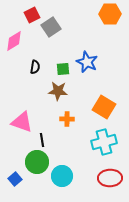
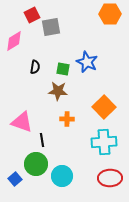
gray square: rotated 24 degrees clockwise
green square: rotated 16 degrees clockwise
orange square: rotated 15 degrees clockwise
cyan cross: rotated 10 degrees clockwise
green circle: moved 1 px left, 2 px down
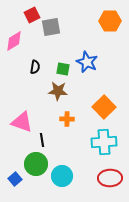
orange hexagon: moved 7 px down
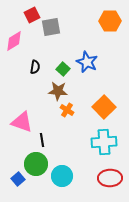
green square: rotated 32 degrees clockwise
orange cross: moved 9 px up; rotated 32 degrees clockwise
blue square: moved 3 px right
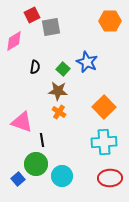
orange cross: moved 8 px left, 2 px down
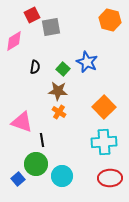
orange hexagon: moved 1 px up; rotated 15 degrees clockwise
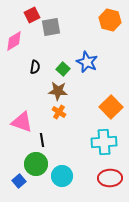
orange square: moved 7 px right
blue square: moved 1 px right, 2 px down
